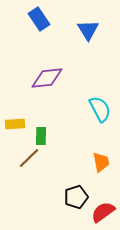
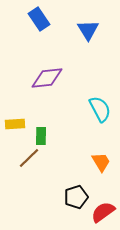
orange trapezoid: rotated 20 degrees counterclockwise
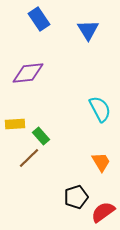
purple diamond: moved 19 px left, 5 px up
green rectangle: rotated 42 degrees counterclockwise
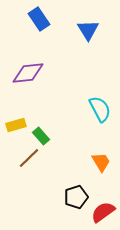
yellow rectangle: moved 1 px right, 1 px down; rotated 12 degrees counterclockwise
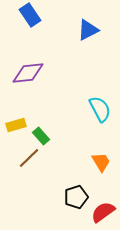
blue rectangle: moved 9 px left, 4 px up
blue triangle: rotated 35 degrees clockwise
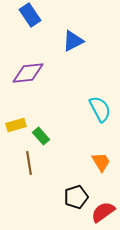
blue triangle: moved 15 px left, 11 px down
brown line: moved 5 px down; rotated 55 degrees counterclockwise
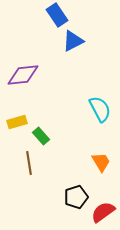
blue rectangle: moved 27 px right
purple diamond: moved 5 px left, 2 px down
yellow rectangle: moved 1 px right, 3 px up
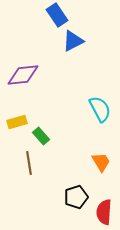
red semicircle: moved 1 px right; rotated 50 degrees counterclockwise
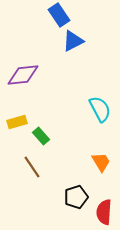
blue rectangle: moved 2 px right
brown line: moved 3 px right, 4 px down; rotated 25 degrees counterclockwise
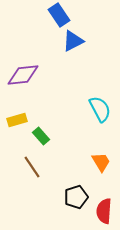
yellow rectangle: moved 2 px up
red semicircle: moved 1 px up
